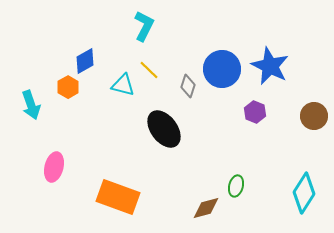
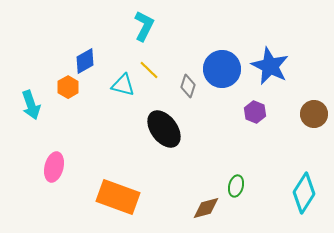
brown circle: moved 2 px up
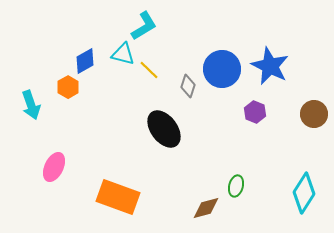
cyan L-shape: rotated 32 degrees clockwise
cyan triangle: moved 31 px up
pink ellipse: rotated 12 degrees clockwise
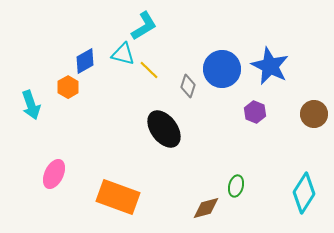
pink ellipse: moved 7 px down
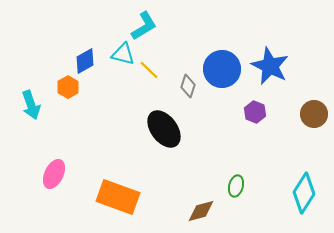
brown diamond: moved 5 px left, 3 px down
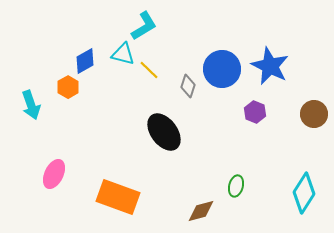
black ellipse: moved 3 px down
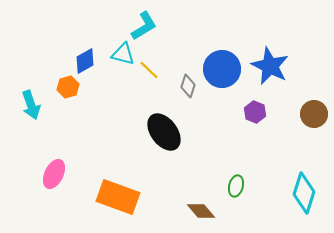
orange hexagon: rotated 15 degrees clockwise
cyan diamond: rotated 15 degrees counterclockwise
brown diamond: rotated 64 degrees clockwise
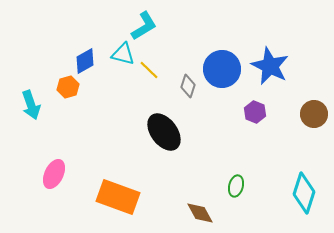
brown diamond: moved 1 px left, 2 px down; rotated 12 degrees clockwise
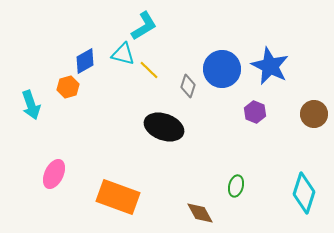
black ellipse: moved 5 px up; rotated 33 degrees counterclockwise
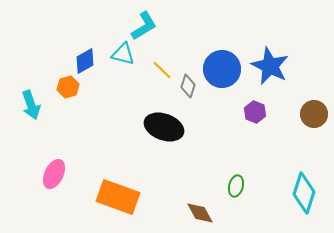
yellow line: moved 13 px right
